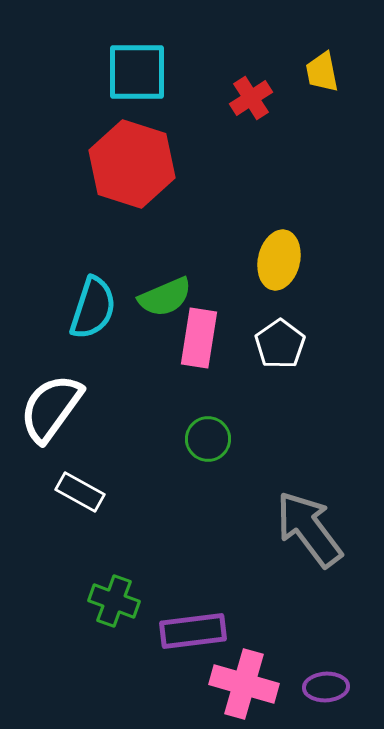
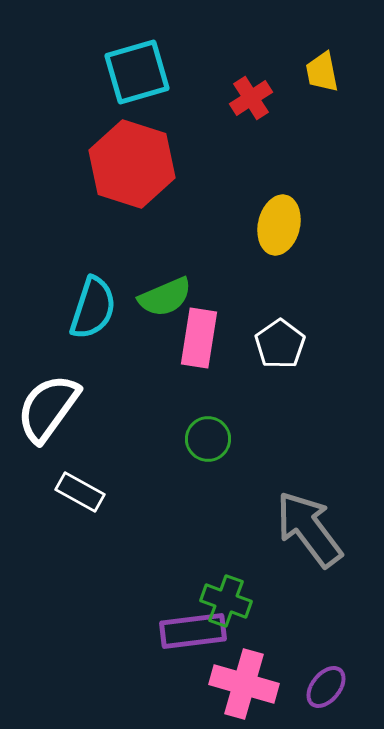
cyan square: rotated 16 degrees counterclockwise
yellow ellipse: moved 35 px up
white semicircle: moved 3 px left
green cross: moved 112 px right
purple ellipse: rotated 48 degrees counterclockwise
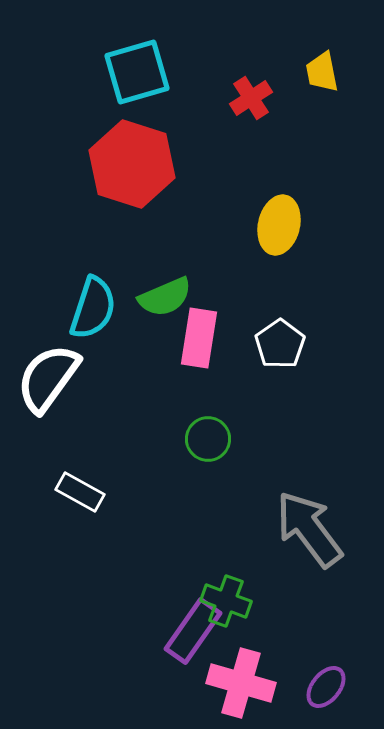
white semicircle: moved 30 px up
purple rectangle: rotated 48 degrees counterclockwise
pink cross: moved 3 px left, 1 px up
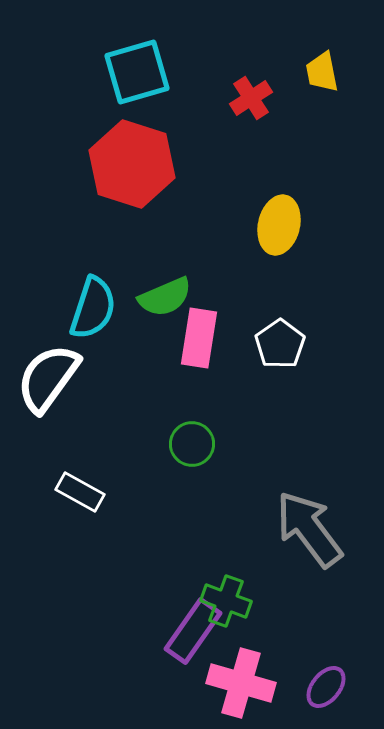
green circle: moved 16 px left, 5 px down
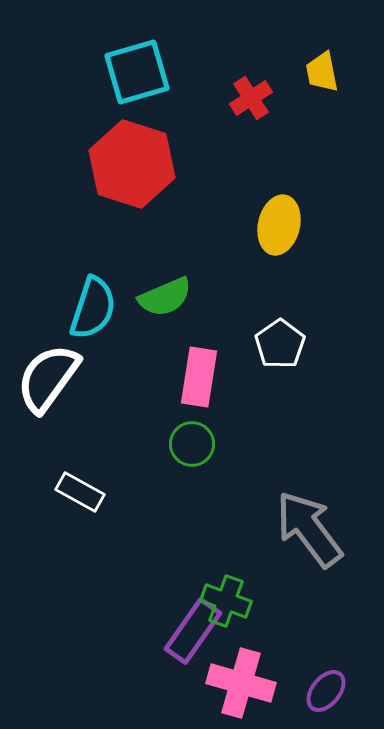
pink rectangle: moved 39 px down
purple ellipse: moved 4 px down
